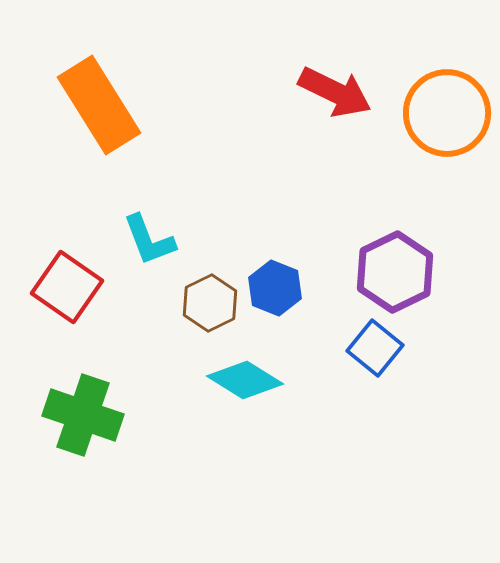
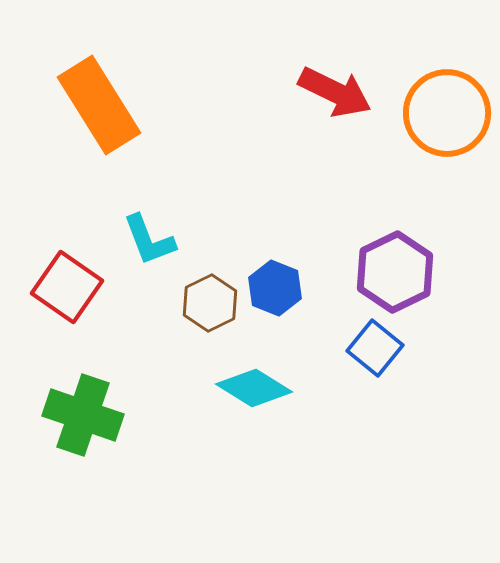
cyan diamond: moved 9 px right, 8 px down
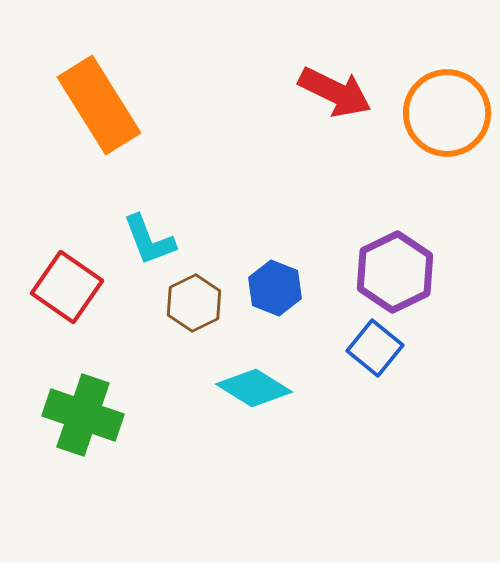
brown hexagon: moved 16 px left
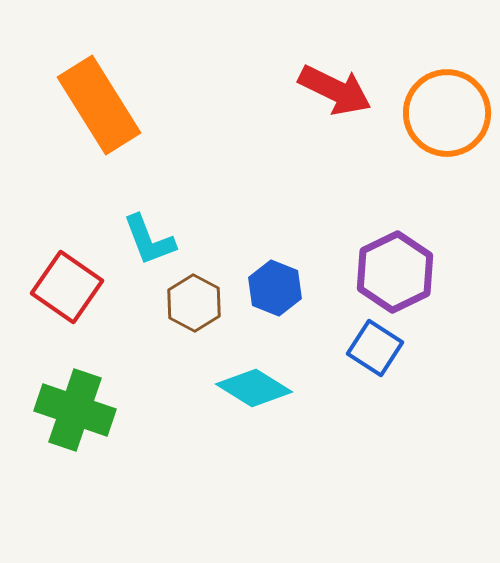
red arrow: moved 2 px up
brown hexagon: rotated 6 degrees counterclockwise
blue square: rotated 6 degrees counterclockwise
green cross: moved 8 px left, 5 px up
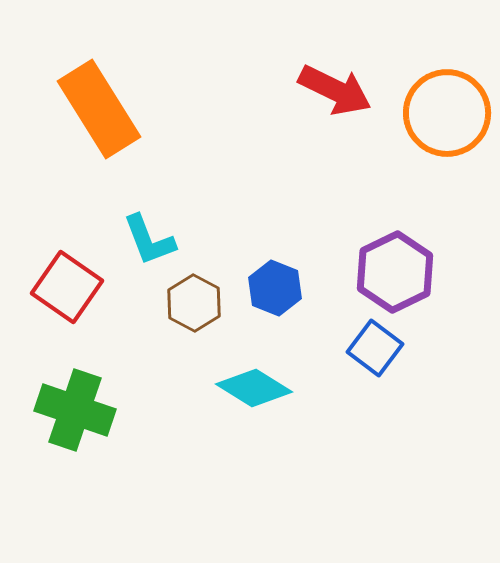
orange rectangle: moved 4 px down
blue square: rotated 4 degrees clockwise
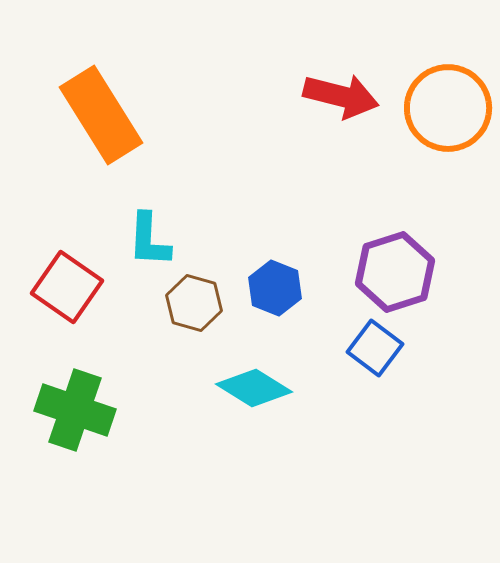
red arrow: moved 6 px right, 6 px down; rotated 12 degrees counterclockwise
orange rectangle: moved 2 px right, 6 px down
orange circle: moved 1 px right, 5 px up
cyan L-shape: rotated 24 degrees clockwise
purple hexagon: rotated 8 degrees clockwise
brown hexagon: rotated 12 degrees counterclockwise
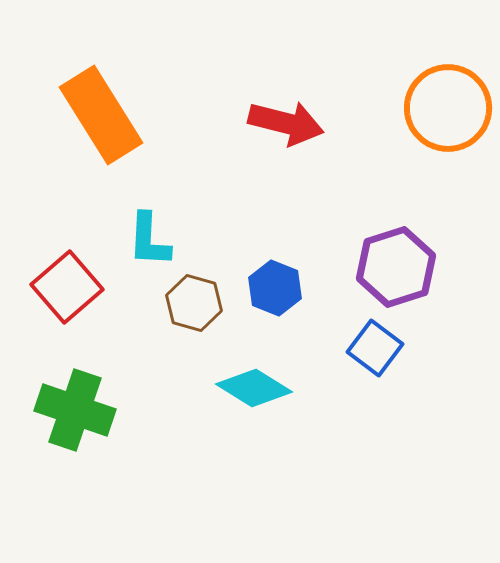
red arrow: moved 55 px left, 27 px down
purple hexagon: moved 1 px right, 5 px up
red square: rotated 14 degrees clockwise
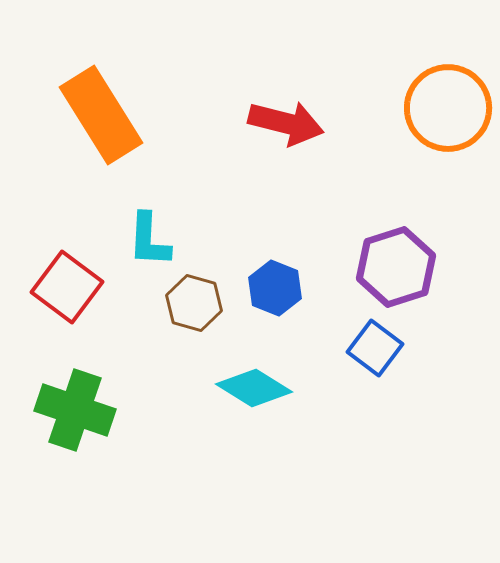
red square: rotated 12 degrees counterclockwise
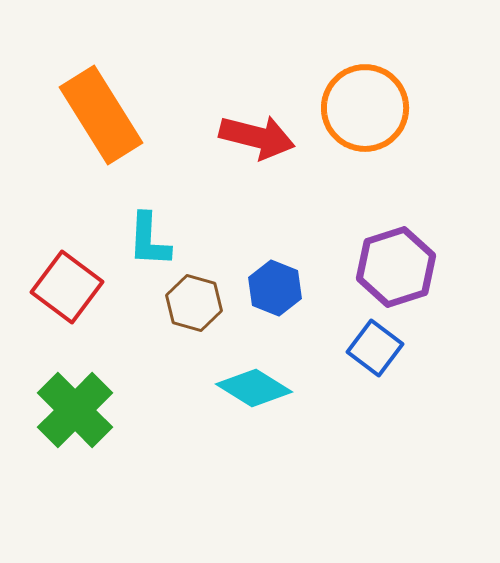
orange circle: moved 83 px left
red arrow: moved 29 px left, 14 px down
green cross: rotated 26 degrees clockwise
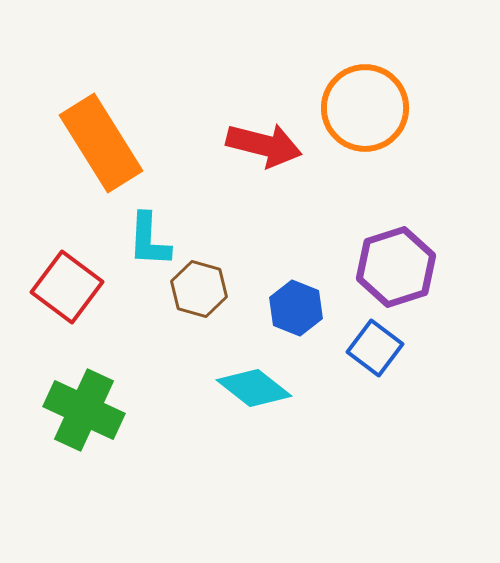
orange rectangle: moved 28 px down
red arrow: moved 7 px right, 8 px down
blue hexagon: moved 21 px right, 20 px down
brown hexagon: moved 5 px right, 14 px up
cyan diamond: rotated 6 degrees clockwise
green cross: moved 9 px right; rotated 20 degrees counterclockwise
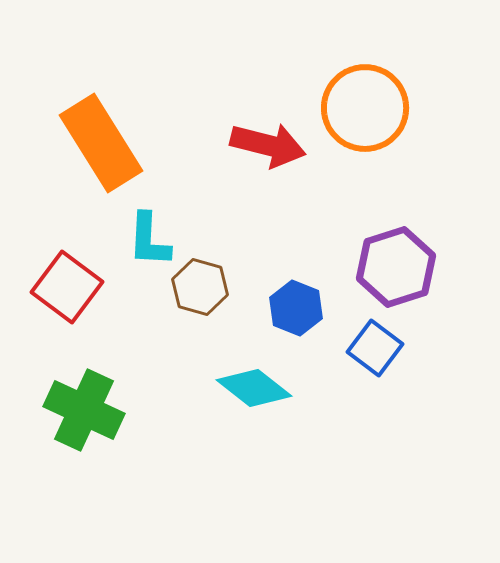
red arrow: moved 4 px right
brown hexagon: moved 1 px right, 2 px up
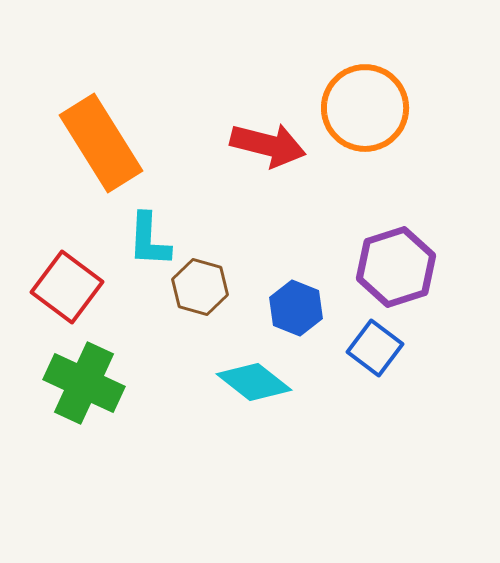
cyan diamond: moved 6 px up
green cross: moved 27 px up
